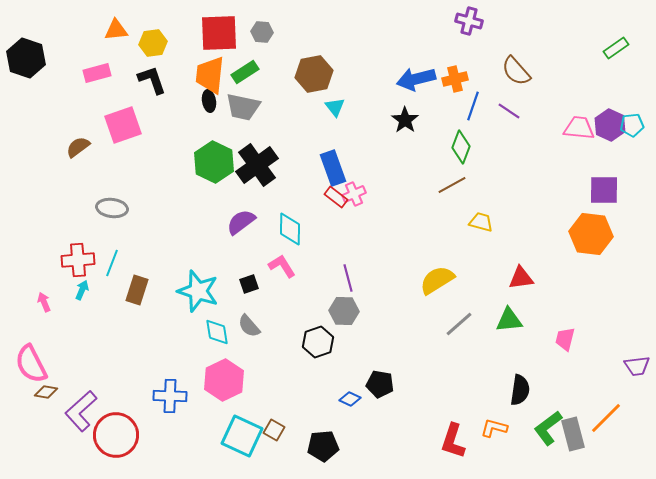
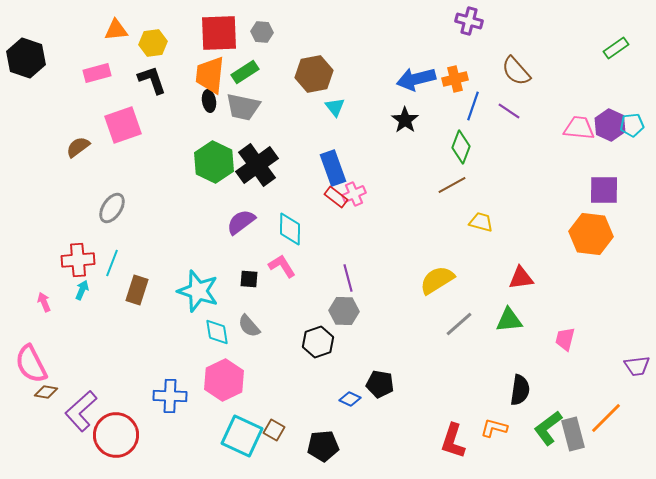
gray ellipse at (112, 208): rotated 64 degrees counterclockwise
black square at (249, 284): moved 5 px up; rotated 24 degrees clockwise
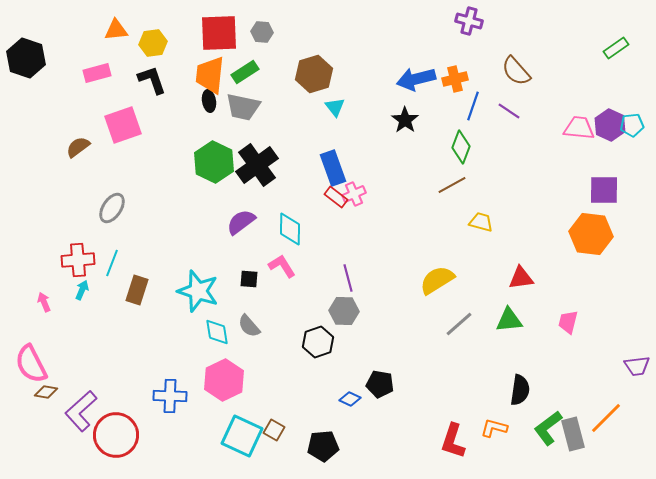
brown hexagon at (314, 74): rotated 6 degrees counterclockwise
pink trapezoid at (565, 339): moved 3 px right, 17 px up
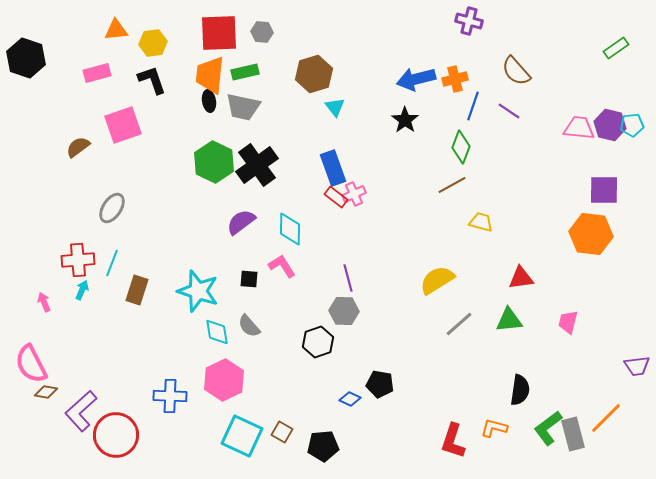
green rectangle at (245, 72): rotated 20 degrees clockwise
purple hexagon at (610, 125): rotated 12 degrees counterclockwise
brown square at (274, 430): moved 8 px right, 2 px down
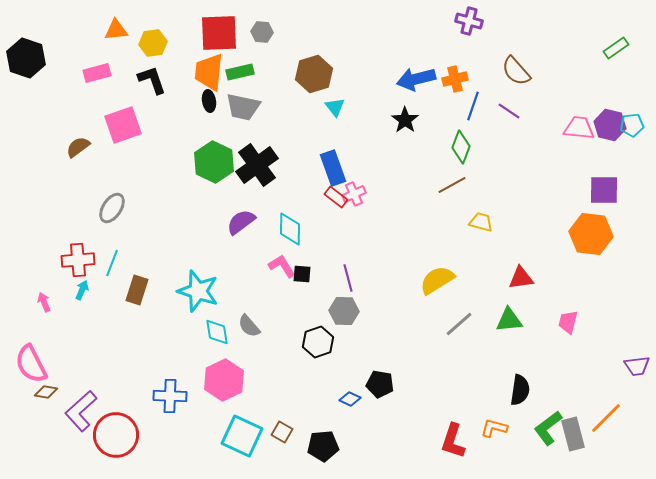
green rectangle at (245, 72): moved 5 px left
orange trapezoid at (210, 75): moved 1 px left, 3 px up
black square at (249, 279): moved 53 px right, 5 px up
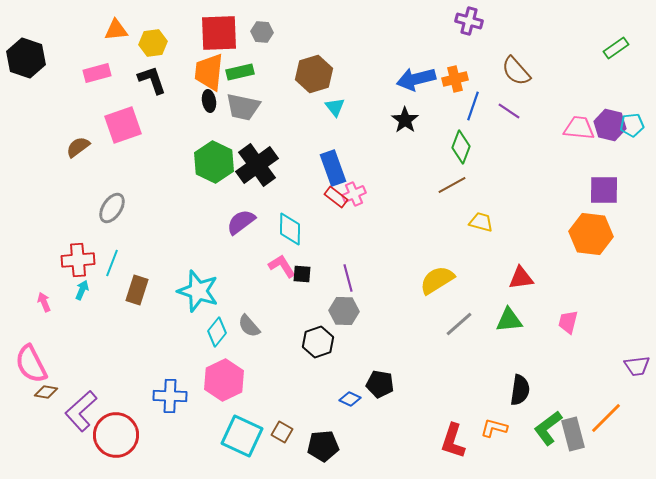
cyan diamond at (217, 332): rotated 48 degrees clockwise
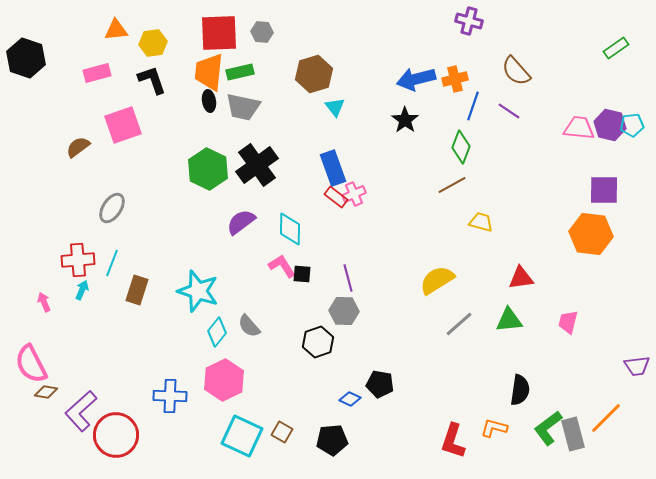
green hexagon at (214, 162): moved 6 px left, 7 px down
black pentagon at (323, 446): moved 9 px right, 6 px up
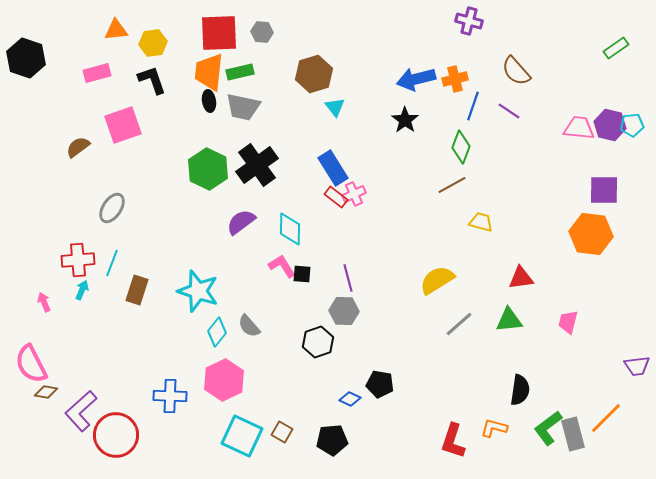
blue rectangle at (333, 168): rotated 12 degrees counterclockwise
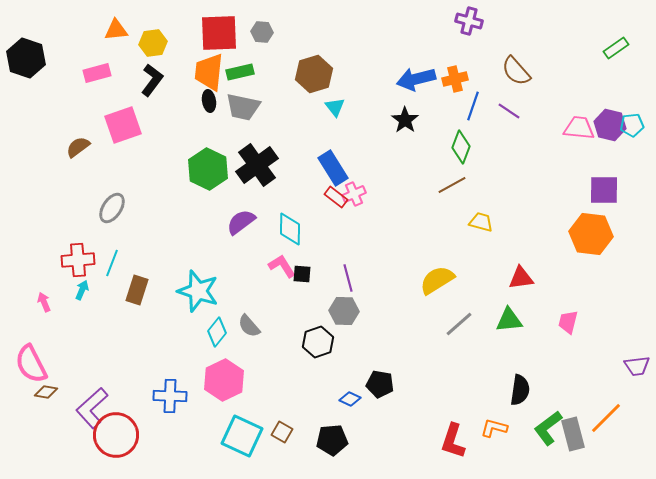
black L-shape at (152, 80): rotated 56 degrees clockwise
purple L-shape at (81, 411): moved 11 px right, 3 px up
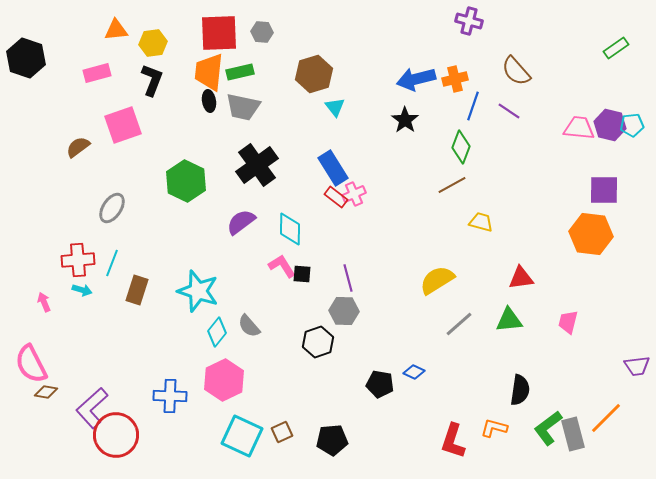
black L-shape at (152, 80): rotated 16 degrees counterclockwise
green hexagon at (208, 169): moved 22 px left, 12 px down
cyan arrow at (82, 290): rotated 84 degrees clockwise
blue diamond at (350, 399): moved 64 px right, 27 px up
brown square at (282, 432): rotated 35 degrees clockwise
